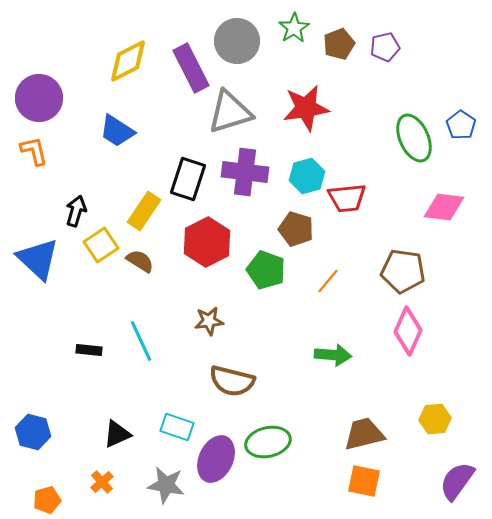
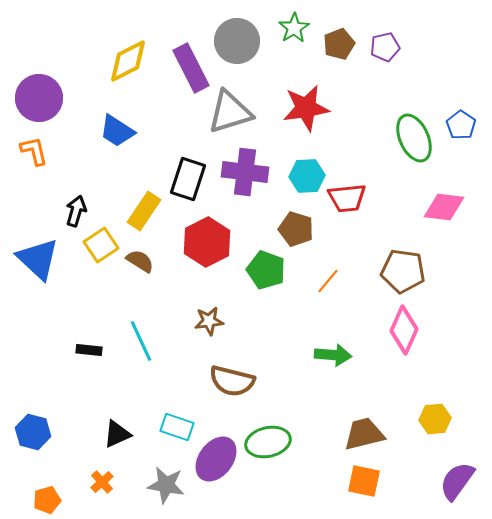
cyan hexagon at (307, 176): rotated 12 degrees clockwise
pink diamond at (408, 331): moved 4 px left, 1 px up
purple ellipse at (216, 459): rotated 12 degrees clockwise
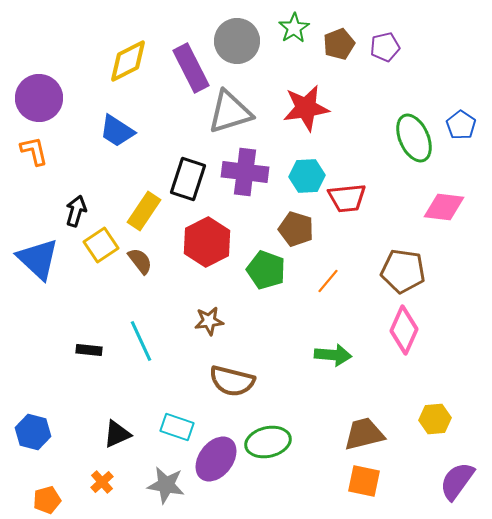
brown semicircle at (140, 261): rotated 20 degrees clockwise
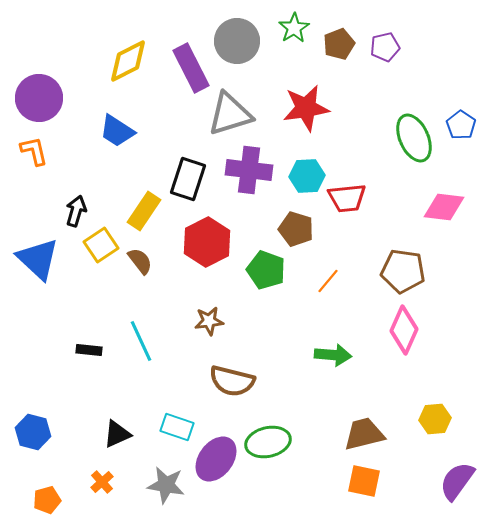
gray triangle at (230, 112): moved 2 px down
purple cross at (245, 172): moved 4 px right, 2 px up
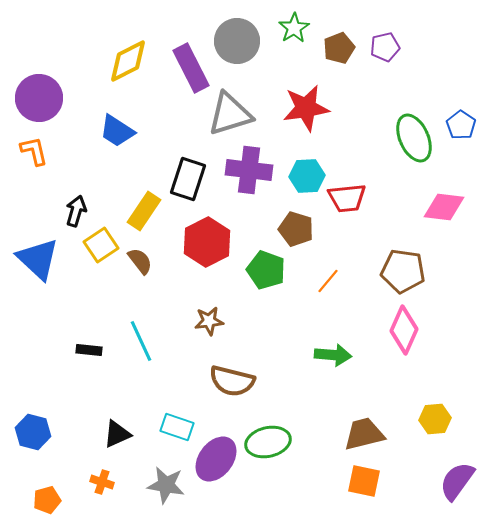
brown pentagon at (339, 44): moved 4 px down
orange cross at (102, 482): rotated 30 degrees counterclockwise
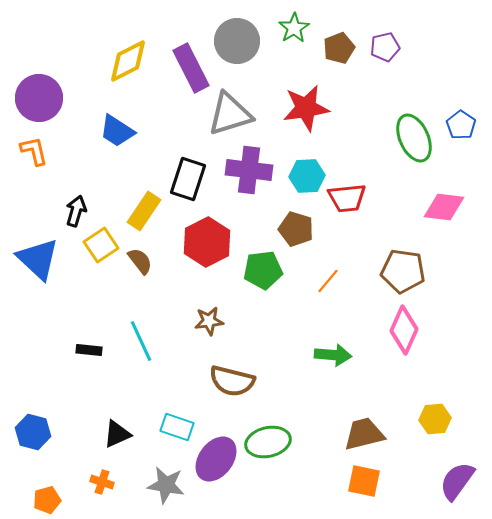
green pentagon at (266, 270): moved 3 px left; rotated 27 degrees counterclockwise
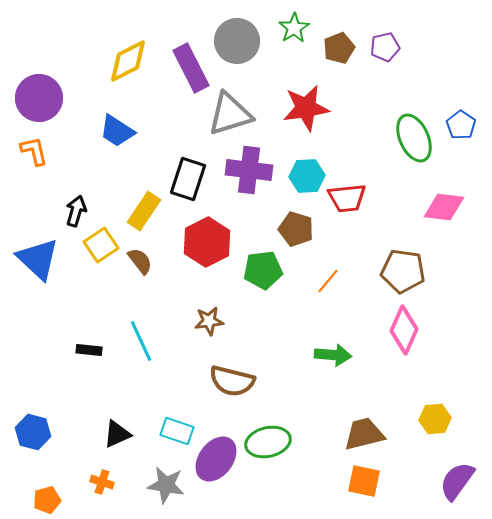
cyan rectangle at (177, 427): moved 4 px down
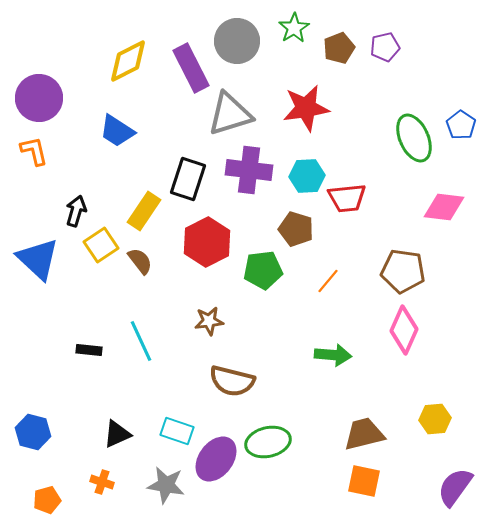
purple semicircle at (457, 481): moved 2 px left, 6 px down
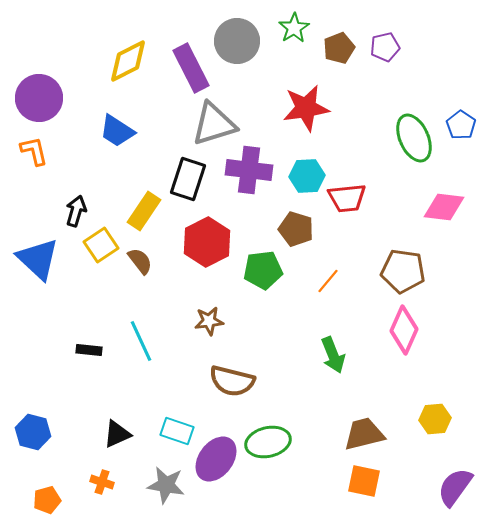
gray triangle at (230, 114): moved 16 px left, 10 px down
green arrow at (333, 355): rotated 63 degrees clockwise
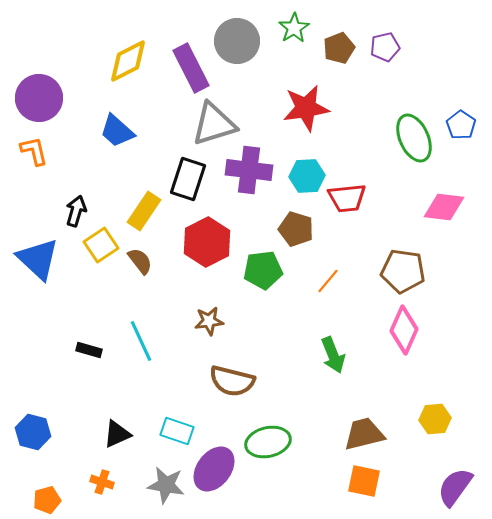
blue trapezoid at (117, 131): rotated 9 degrees clockwise
black rectangle at (89, 350): rotated 10 degrees clockwise
purple ellipse at (216, 459): moved 2 px left, 10 px down
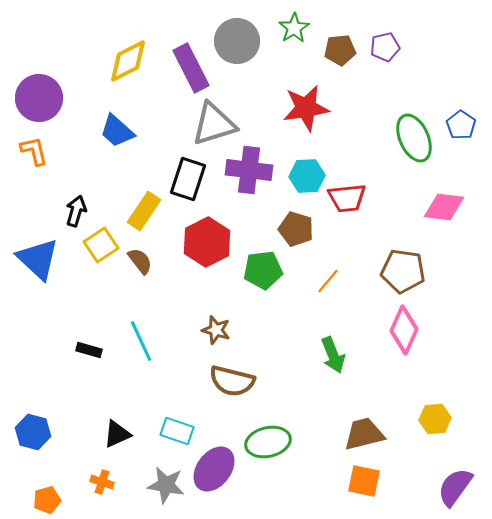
brown pentagon at (339, 48): moved 1 px right, 2 px down; rotated 16 degrees clockwise
brown star at (209, 321): moved 7 px right, 9 px down; rotated 24 degrees clockwise
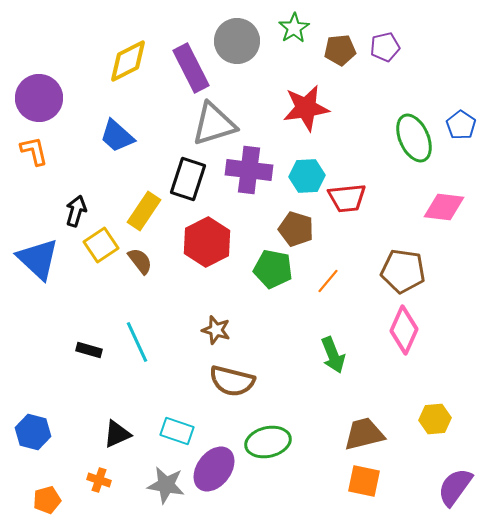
blue trapezoid at (117, 131): moved 5 px down
green pentagon at (263, 270): moved 10 px right, 1 px up; rotated 18 degrees clockwise
cyan line at (141, 341): moved 4 px left, 1 px down
orange cross at (102, 482): moved 3 px left, 2 px up
